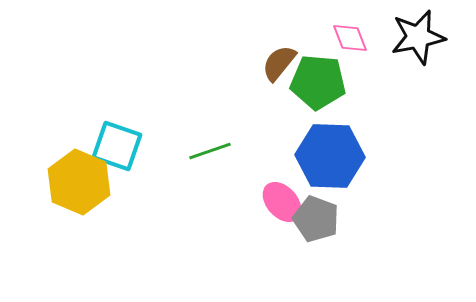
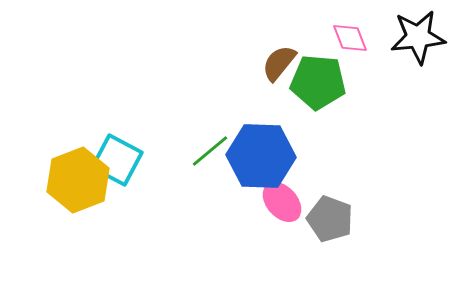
black star: rotated 6 degrees clockwise
cyan square: moved 14 px down; rotated 9 degrees clockwise
green line: rotated 21 degrees counterclockwise
blue hexagon: moved 69 px left
yellow hexagon: moved 1 px left, 2 px up; rotated 16 degrees clockwise
gray pentagon: moved 14 px right
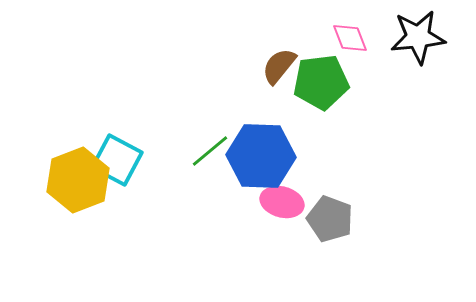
brown semicircle: moved 3 px down
green pentagon: moved 3 px right; rotated 12 degrees counterclockwise
pink ellipse: rotated 33 degrees counterclockwise
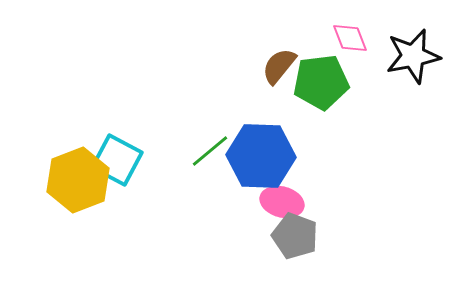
black star: moved 5 px left, 19 px down; rotated 6 degrees counterclockwise
gray pentagon: moved 35 px left, 17 px down
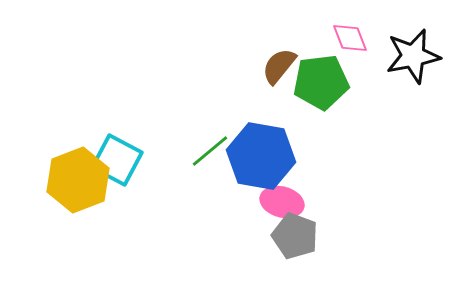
blue hexagon: rotated 8 degrees clockwise
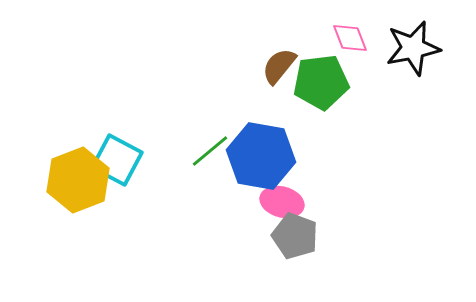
black star: moved 8 px up
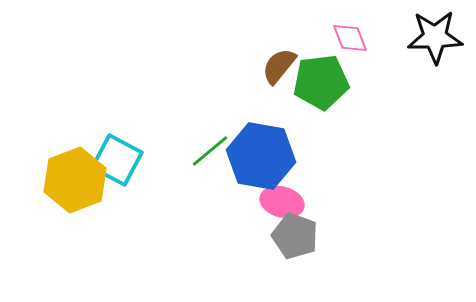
black star: moved 22 px right, 11 px up; rotated 10 degrees clockwise
yellow hexagon: moved 3 px left
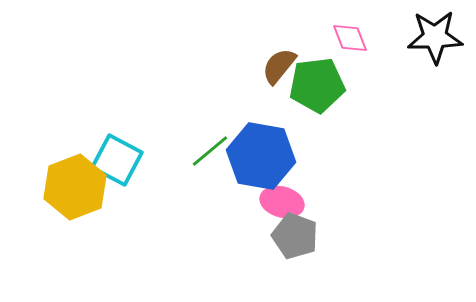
green pentagon: moved 4 px left, 3 px down
yellow hexagon: moved 7 px down
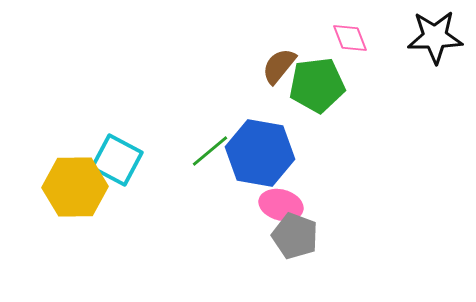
blue hexagon: moved 1 px left, 3 px up
yellow hexagon: rotated 20 degrees clockwise
pink ellipse: moved 1 px left, 3 px down
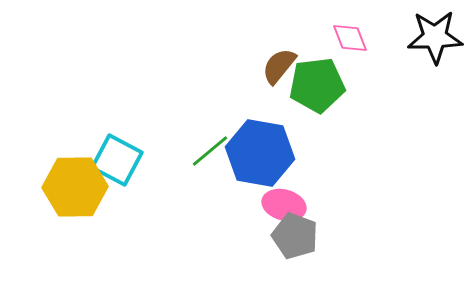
pink ellipse: moved 3 px right
